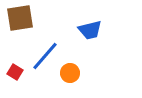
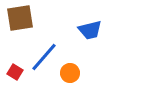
blue line: moved 1 px left, 1 px down
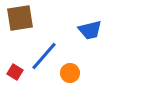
blue line: moved 1 px up
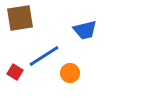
blue trapezoid: moved 5 px left
blue line: rotated 16 degrees clockwise
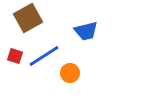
brown square: moved 8 px right; rotated 20 degrees counterclockwise
blue trapezoid: moved 1 px right, 1 px down
red square: moved 16 px up; rotated 14 degrees counterclockwise
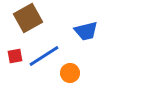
red square: rotated 28 degrees counterclockwise
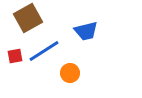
blue line: moved 5 px up
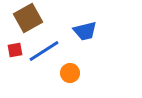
blue trapezoid: moved 1 px left
red square: moved 6 px up
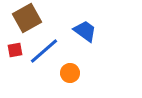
brown square: moved 1 px left
blue trapezoid: rotated 130 degrees counterclockwise
blue line: rotated 8 degrees counterclockwise
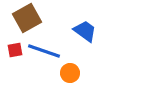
blue line: rotated 60 degrees clockwise
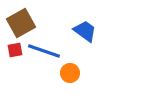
brown square: moved 6 px left, 5 px down
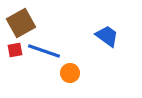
blue trapezoid: moved 22 px right, 5 px down
